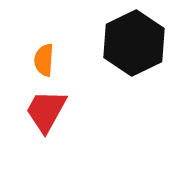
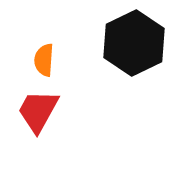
red trapezoid: moved 8 px left
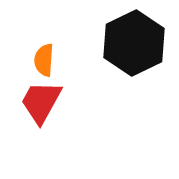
red trapezoid: moved 3 px right, 9 px up
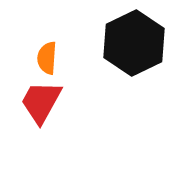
orange semicircle: moved 3 px right, 2 px up
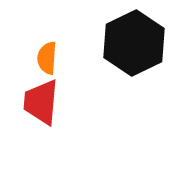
red trapezoid: rotated 24 degrees counterclockwise
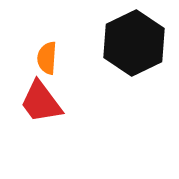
red trapezoid: rotated 42 degrees counterclockwise
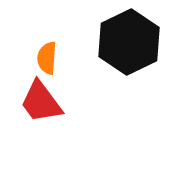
black hexagon: moved 5 px left, 1 px up
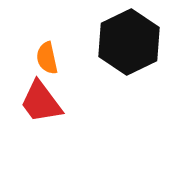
orange semicircle: rotated 16 degrees counterclockwise
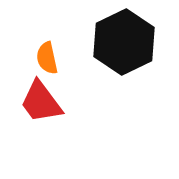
black hexagon: moved 5 px left
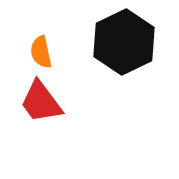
orange semicircle: moved 6 px left, 6 px up
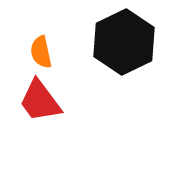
red trapezoid: moved 1 px left, 1 px up
